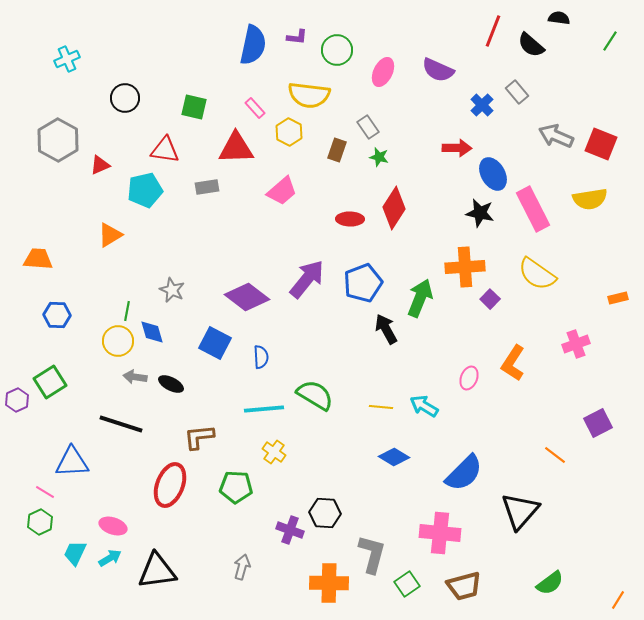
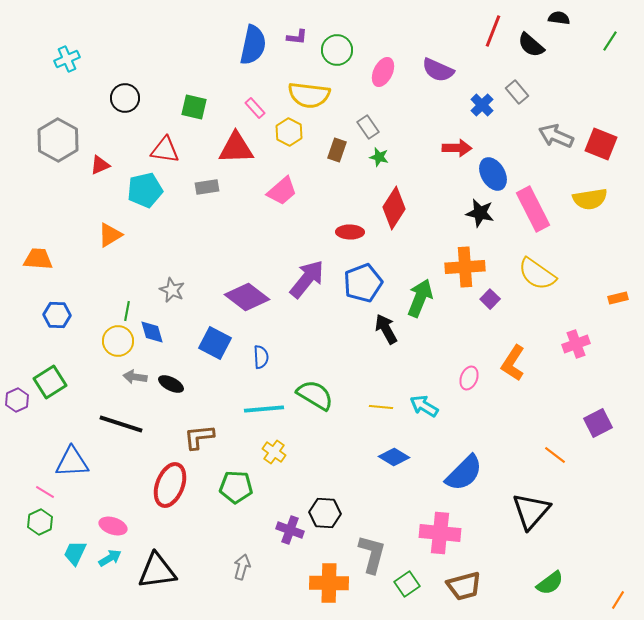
red ellipse at (350, 219): moved 13 px down
black triangle at (520, 511): moved 11 px right
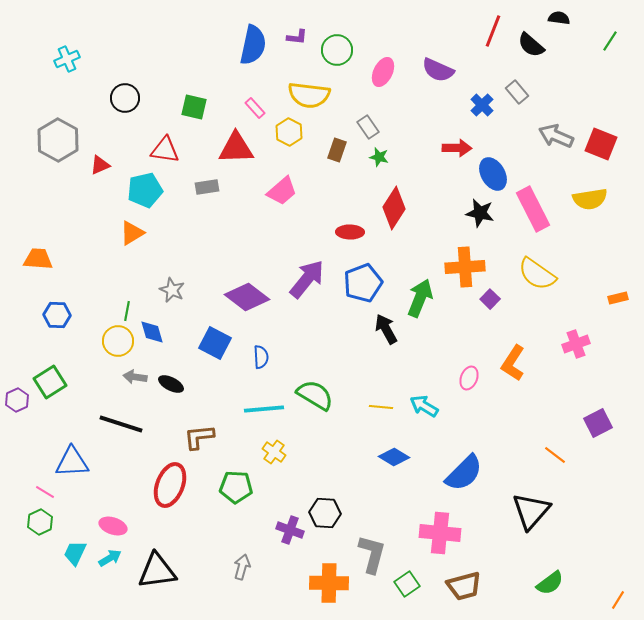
orange triangle at (110, 235): moved 22 px right, 2 px up
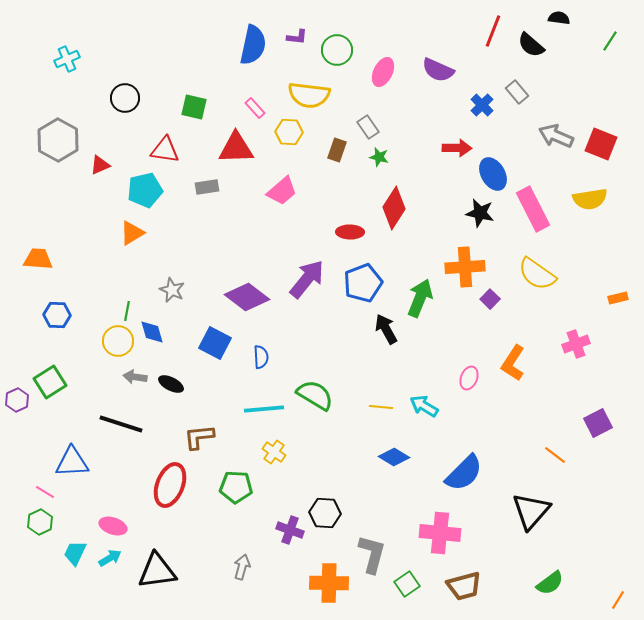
yellow hexagon at (289, 132): rotated 24 degrees counterclockwise
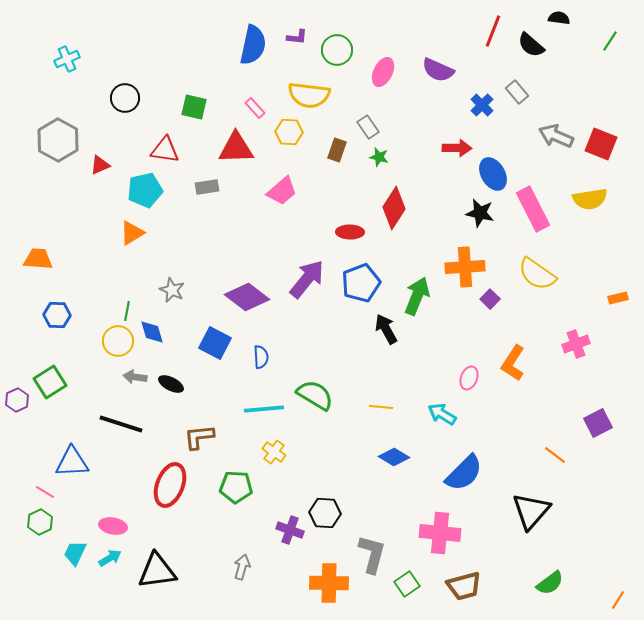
blue pentagon at (363, 283): moved 2 px left
green arrow at (420, 298): moved 3 px left, 2 px up
cyan arrow at (424, 406): moved 18 px right, 8 px down
pink ellipse at (113, 526): rotated 8 degrees counterclockwise
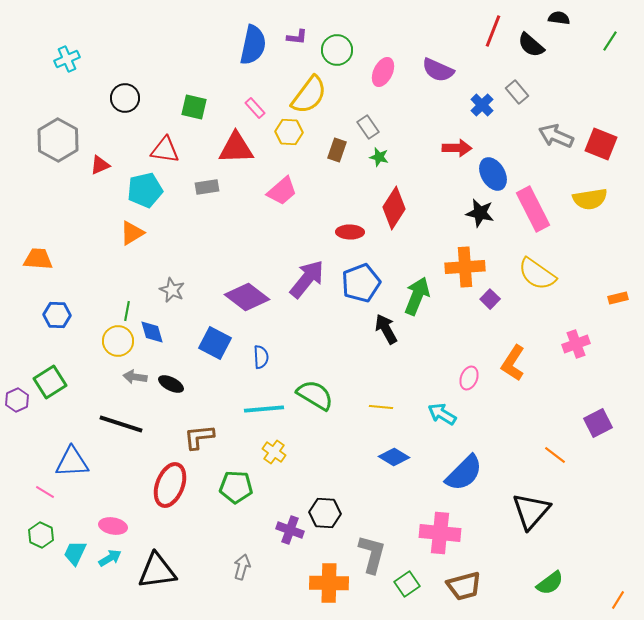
yellow semicircle at (309, 95): rotated 60 degrees counterclockwise
green hexagon at (40, 522): moved 1 px right, 13 px down; rotated 10 degrees counterclockwise
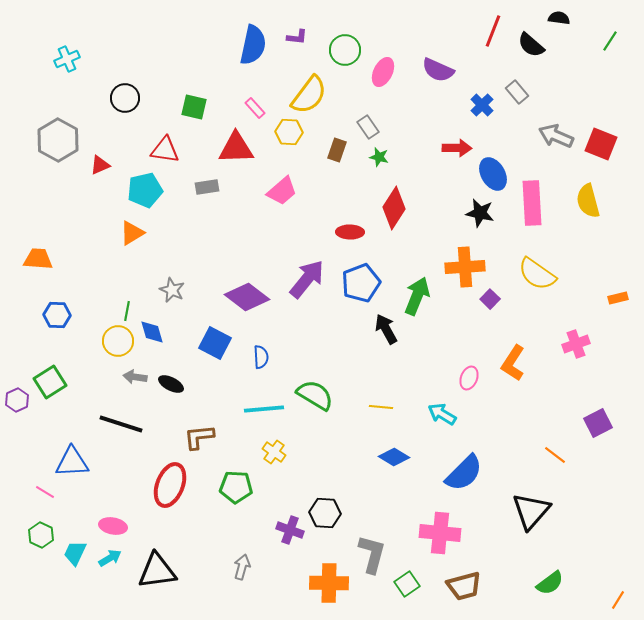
green circle at (337, 50): moved 8 px right
yellow semicircle at (590, 199): moved 2 px left, 2 px down; rotated 84 degrees clockwise
pink rectangle at (533, 209): moved 1 px left, 6 px up; rotated 24 degrees clockwise
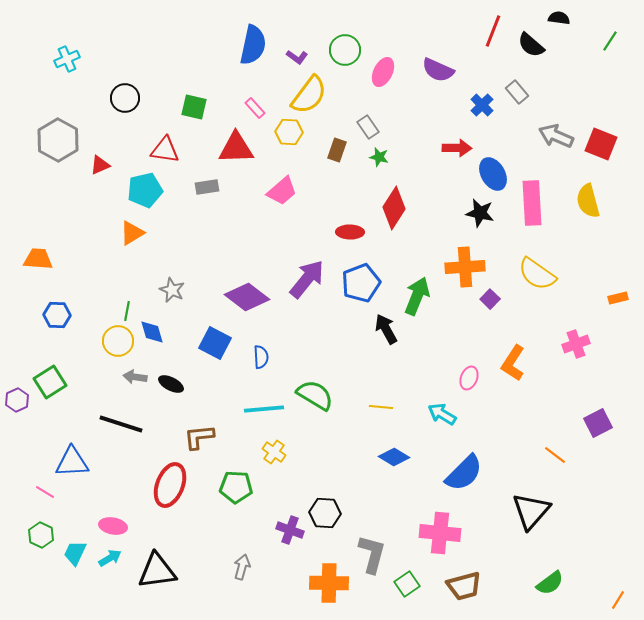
purple L-shape at (297, 37): moved 20 px down; rotated 30 degrees clockwise
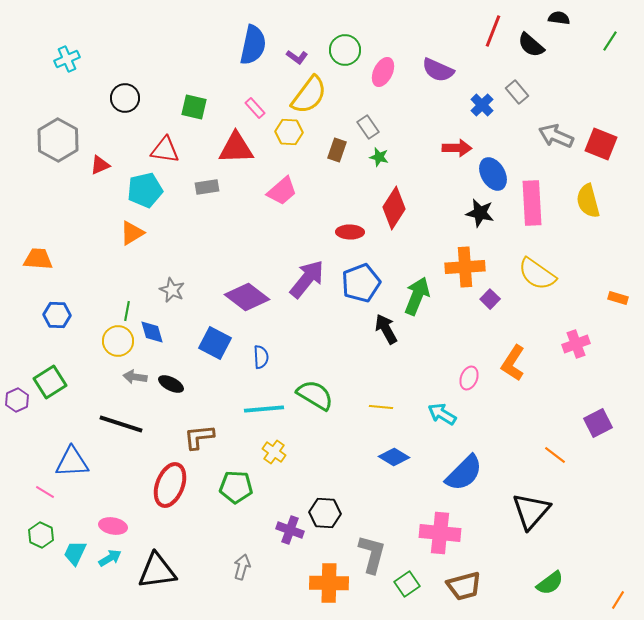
orange rectangle at (618, 298): rotated 30 degrees clockwise
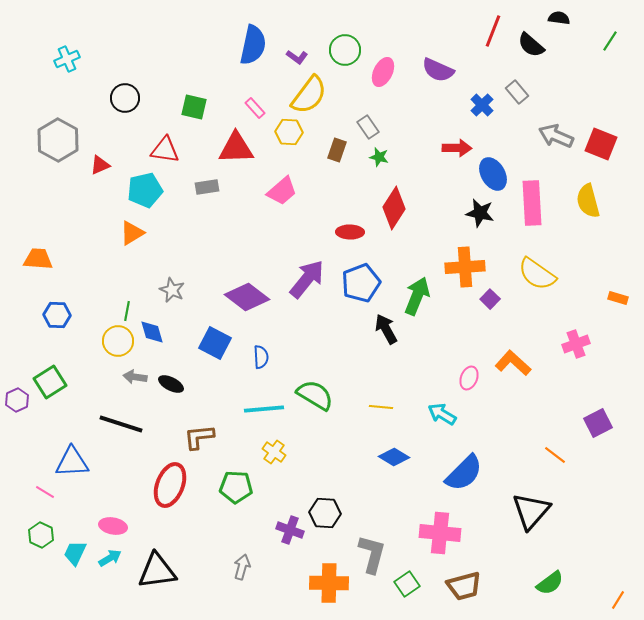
orange L-shape at (513, 363): rotated 99 degrees clockwise
